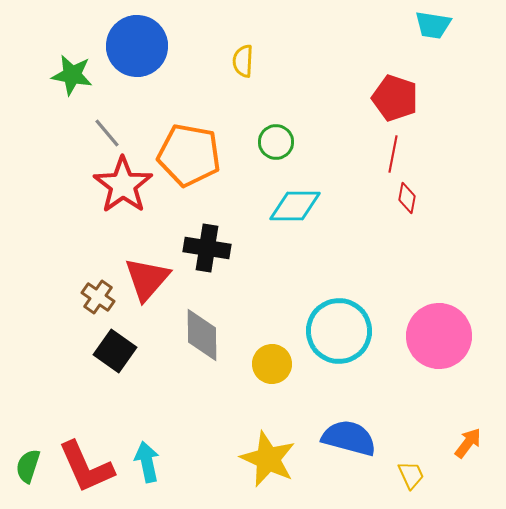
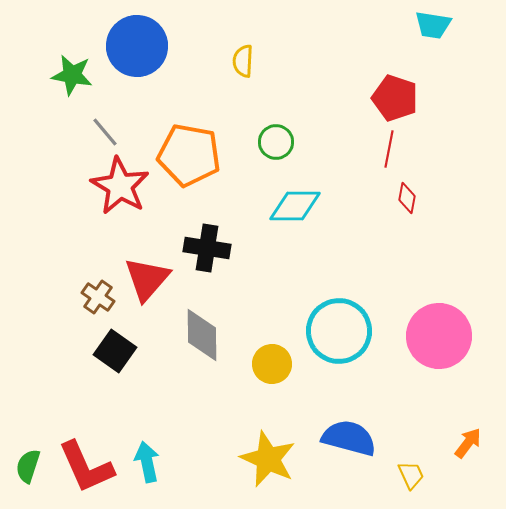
gray line: moved 2 px left, 1 px up
red line: moved 4 px left, 5 px up
red star: moved 3 px left, 1 px down; rotated 6 degrees counterclockwise
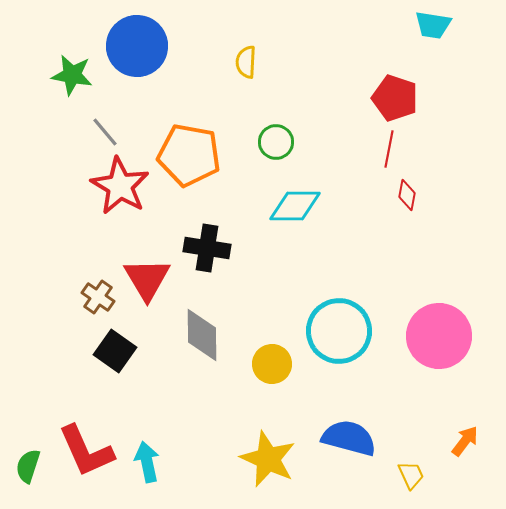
yellow semicircle: moved 3 px right, 1 px down
red diamond: moved 3 px up
red triangle: rotated 12 degrees counterclockwise
orange arrow: moved 3 px left, 2 px up
red L-shape: moved 16 px up
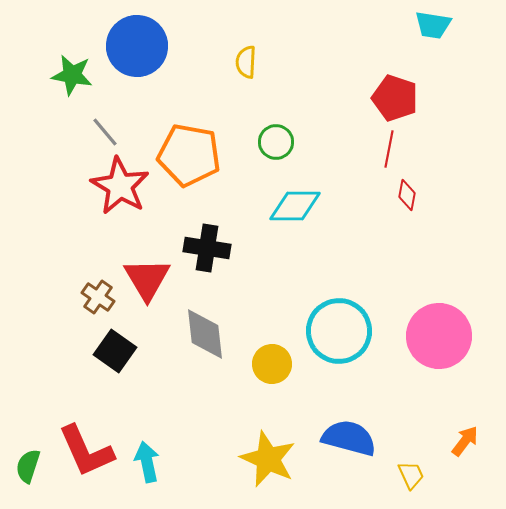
gray diamond: moved 3 px right, 1 px up; rotated 6 degrees counterclockwise
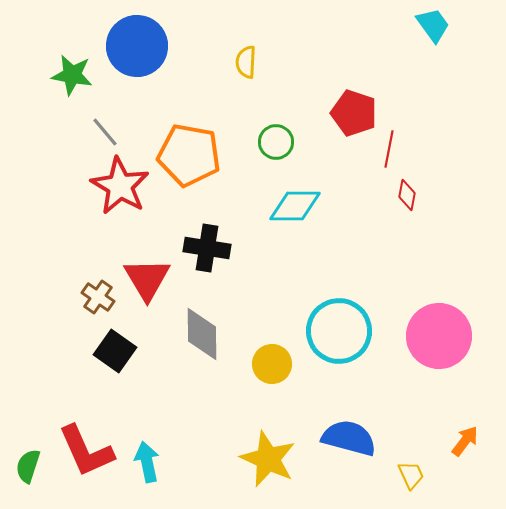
cyan trapezoid: rotated 135 degrees counterclockwise
red pentagon: moved 41 px left, 15 px down
gray diamond: moved 3 px left; rotated 6 degrees clockwise
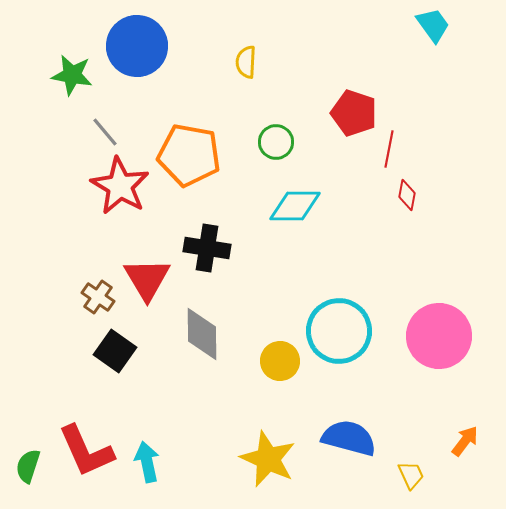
yellow circle: moved 8 px right, 3 px up
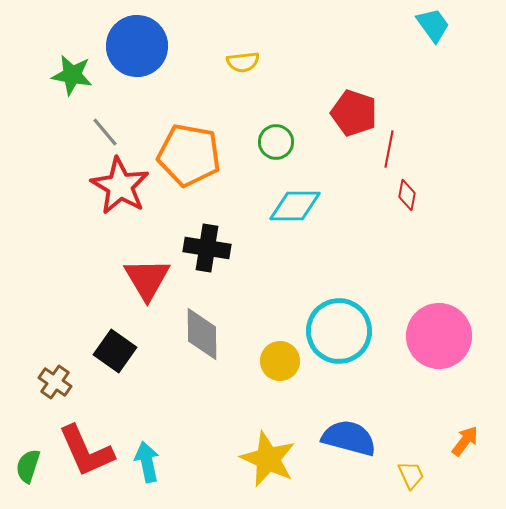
yellow semicircle: moved 3 px left; rotated 100 degrees counterclockwise
brown cross: moved 43 px left, 85 px down
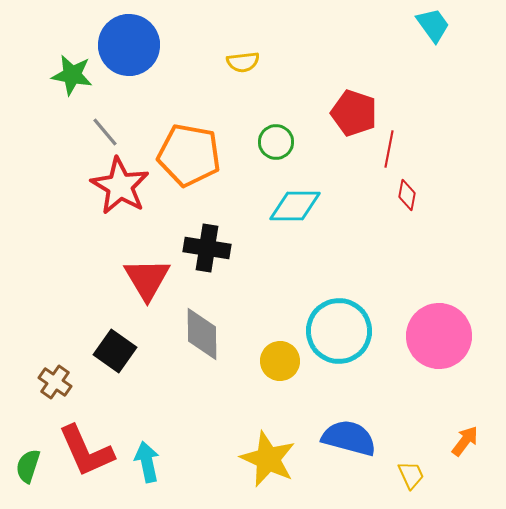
blue circle: moved 8 px left, 1 px up
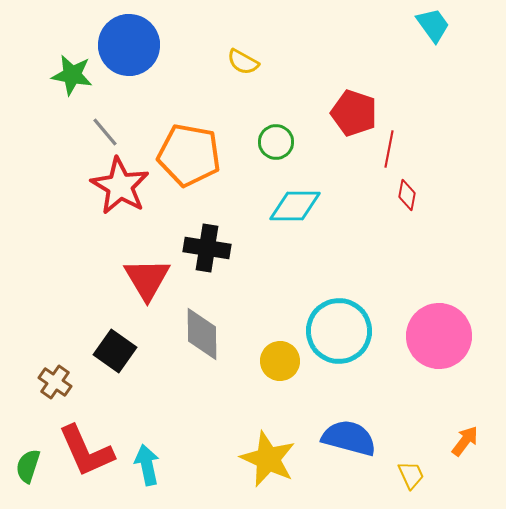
yellow semicircle: rotated 36 degrees clockwise
cyan arrow: moved 3 px down
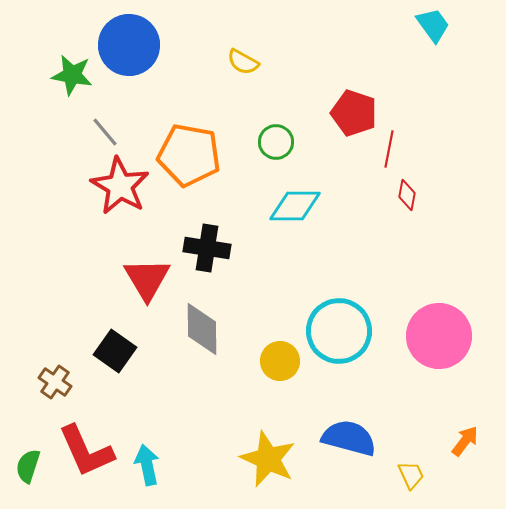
gray diamond: moved 5 px up
